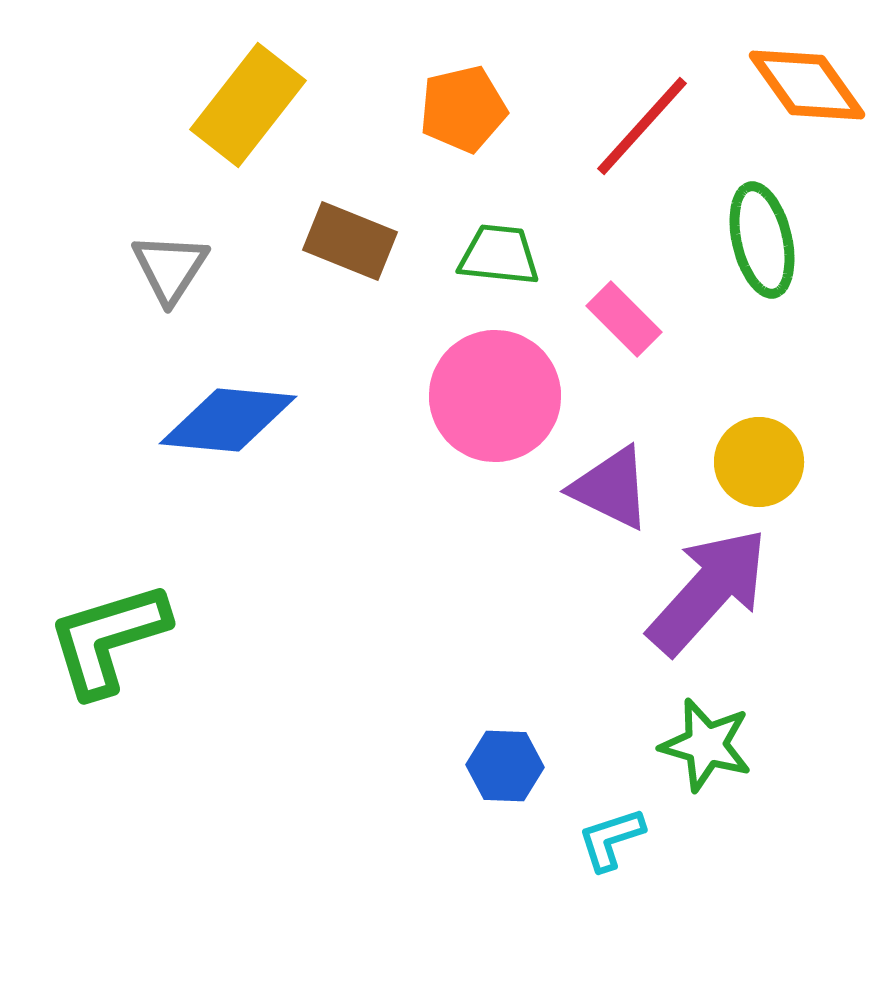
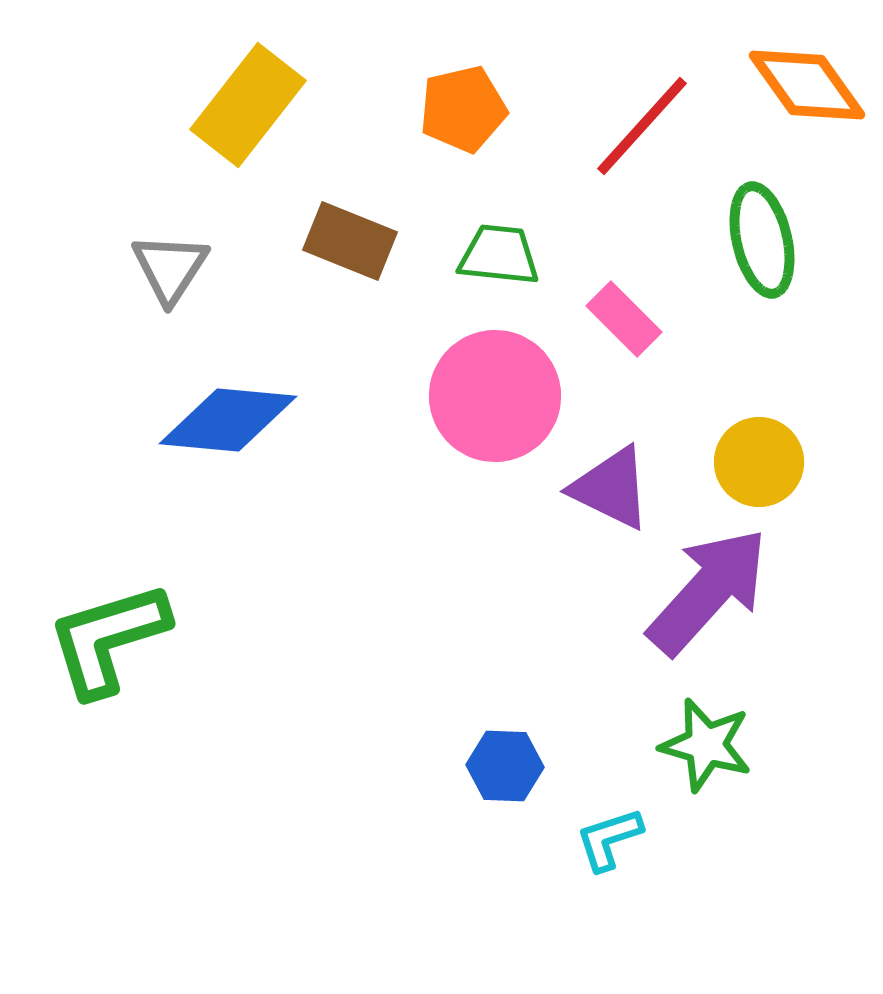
cyan L-shape: moved 2 px left
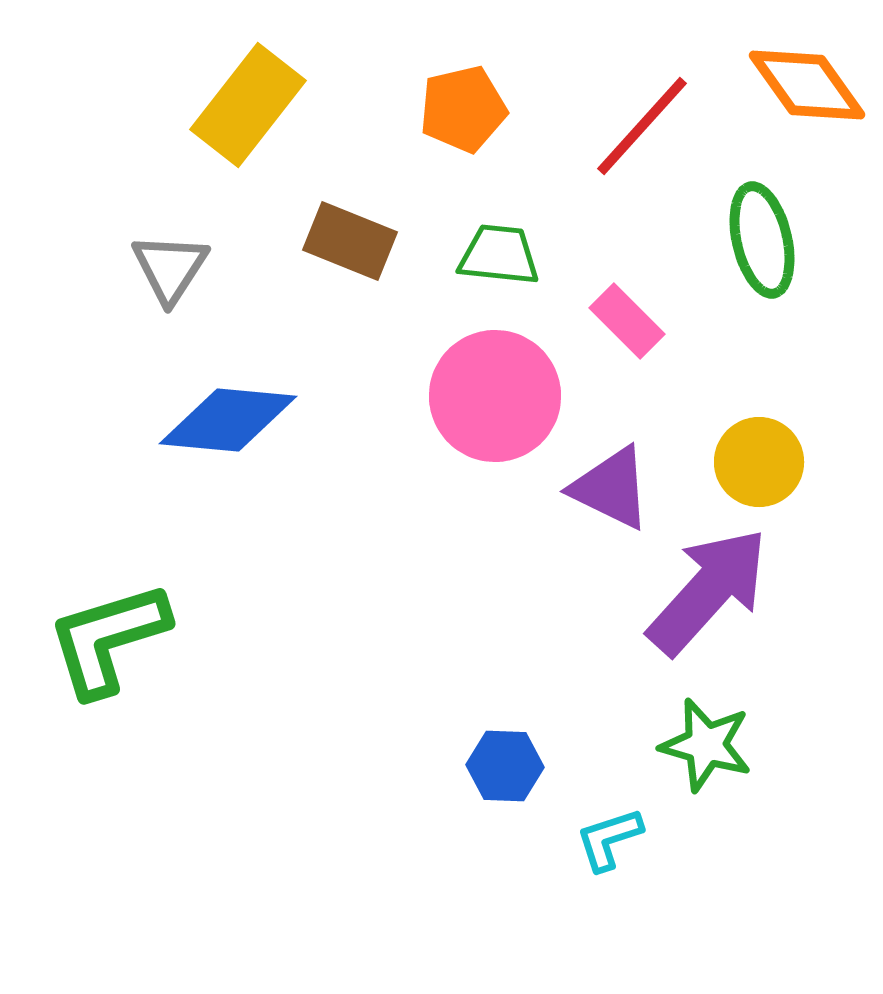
pink rectangle: moved 3 px right, 2 px down
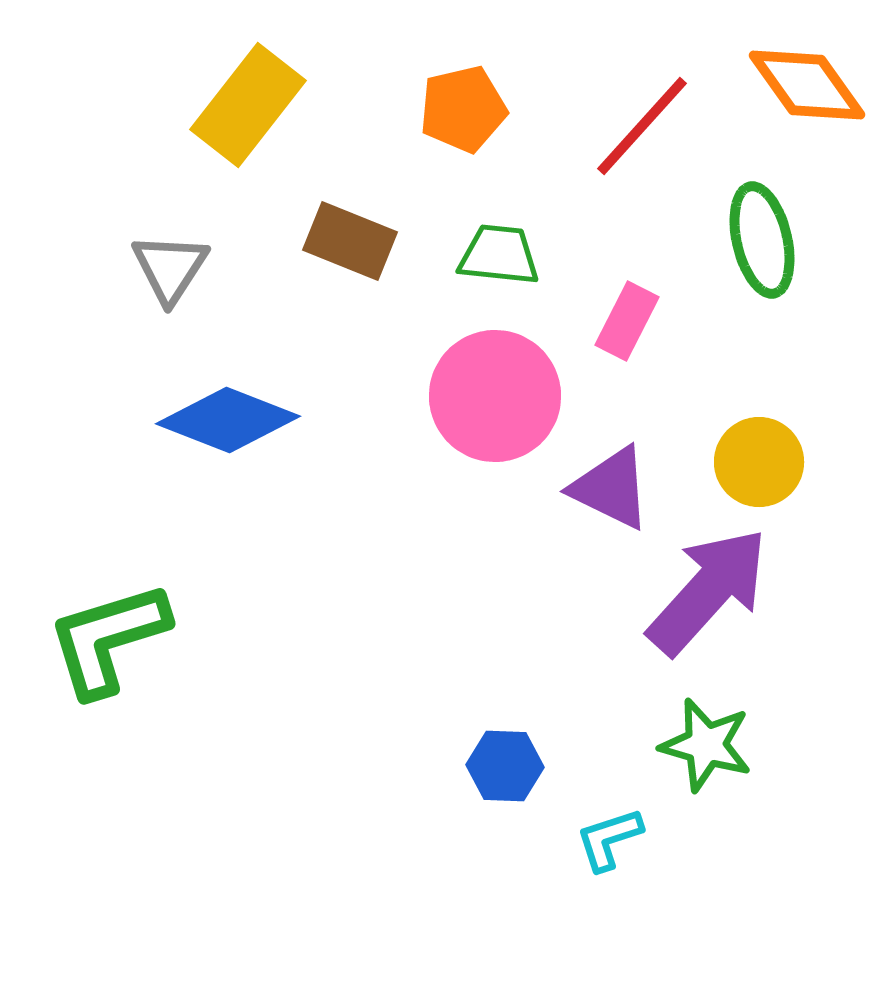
pink rectangle: rotated 72 degrees clockwise
blue diamond: rotated 16 degrees clockwise
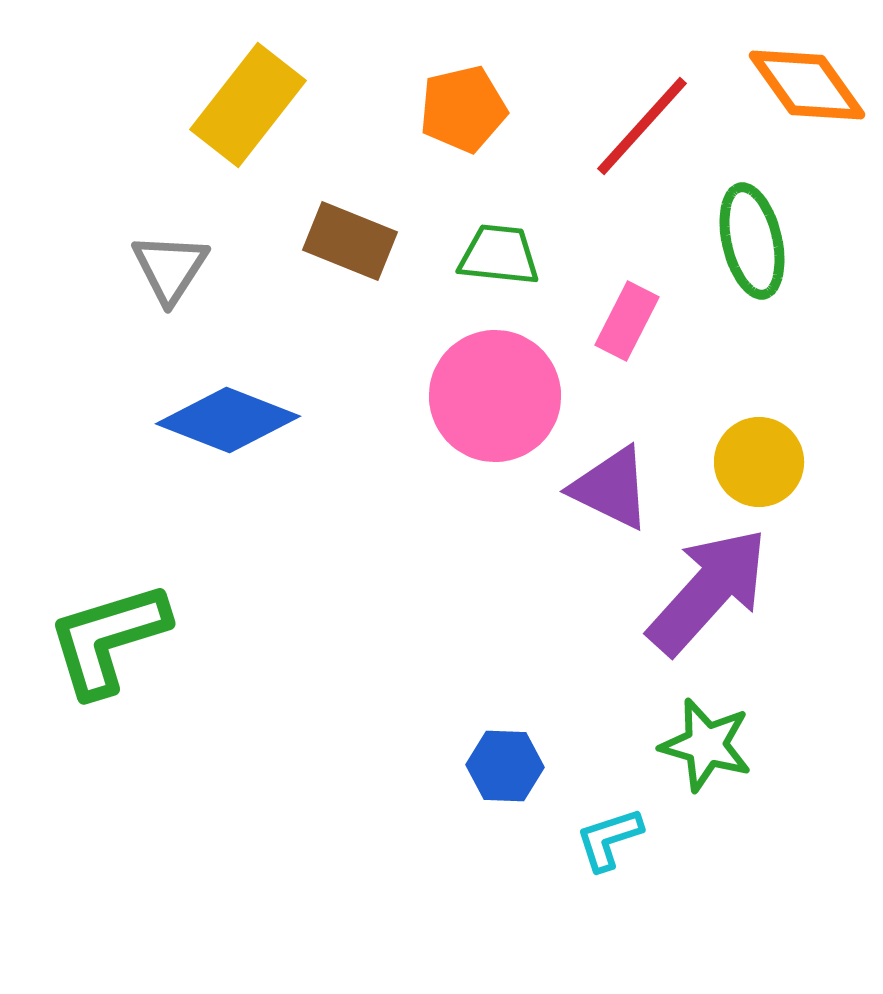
green ellipse: moved 10 px left, 1 px down
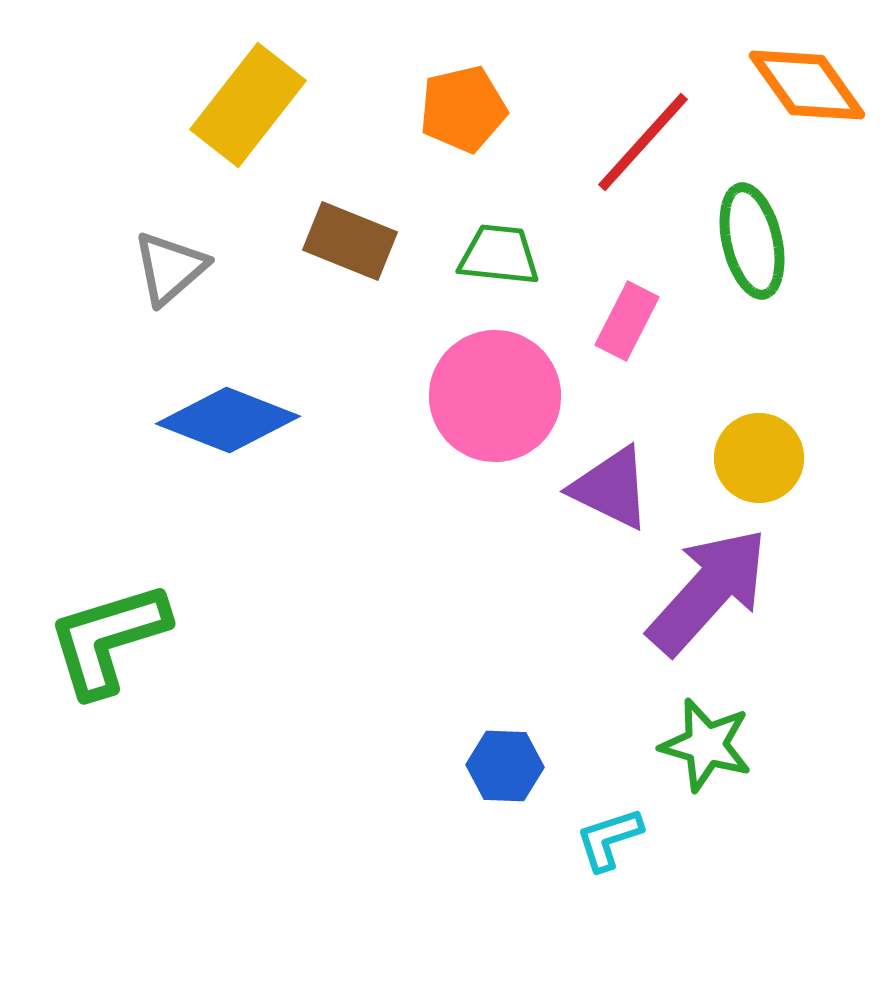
red line: moved 1 px right, 16 px down
gray triangle: rotated 16 degrees clockwise
yellow circle: moved 4 px up
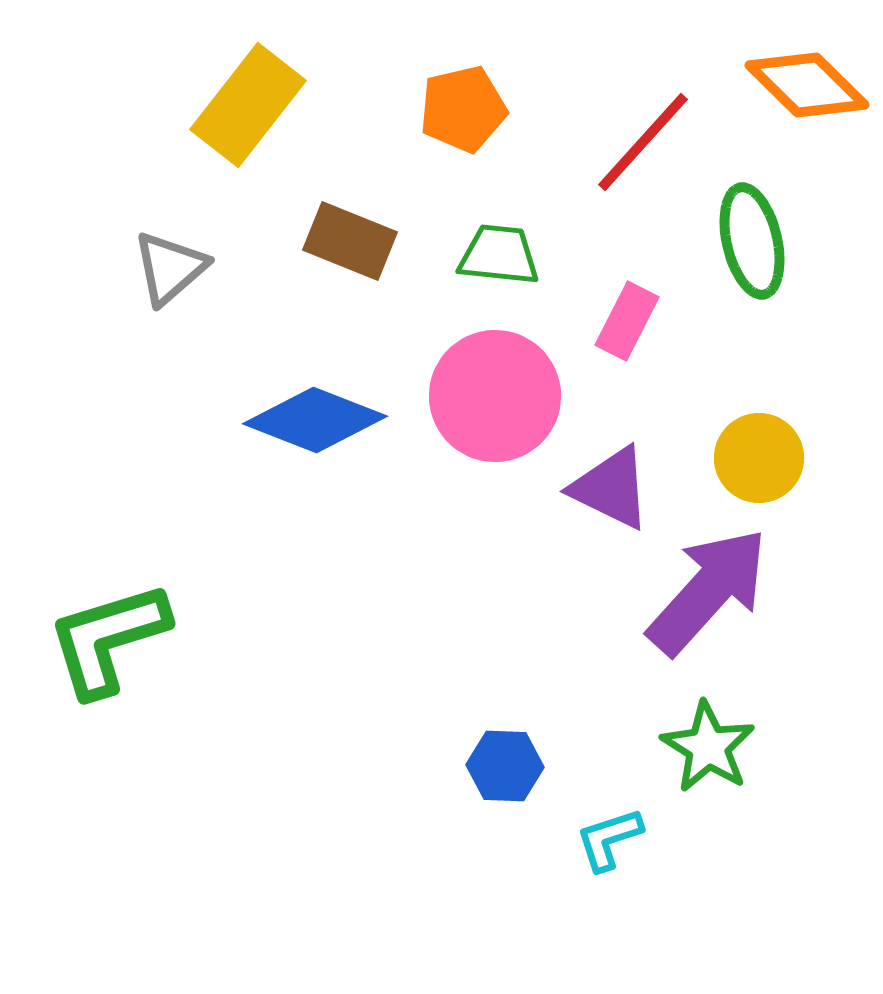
orange diamond: rotated 10 degrees counterclockwise
blue diamond: moved 87 px right
green star: moved 2 px right, 2 px down; rotated 16 degrees clockwise
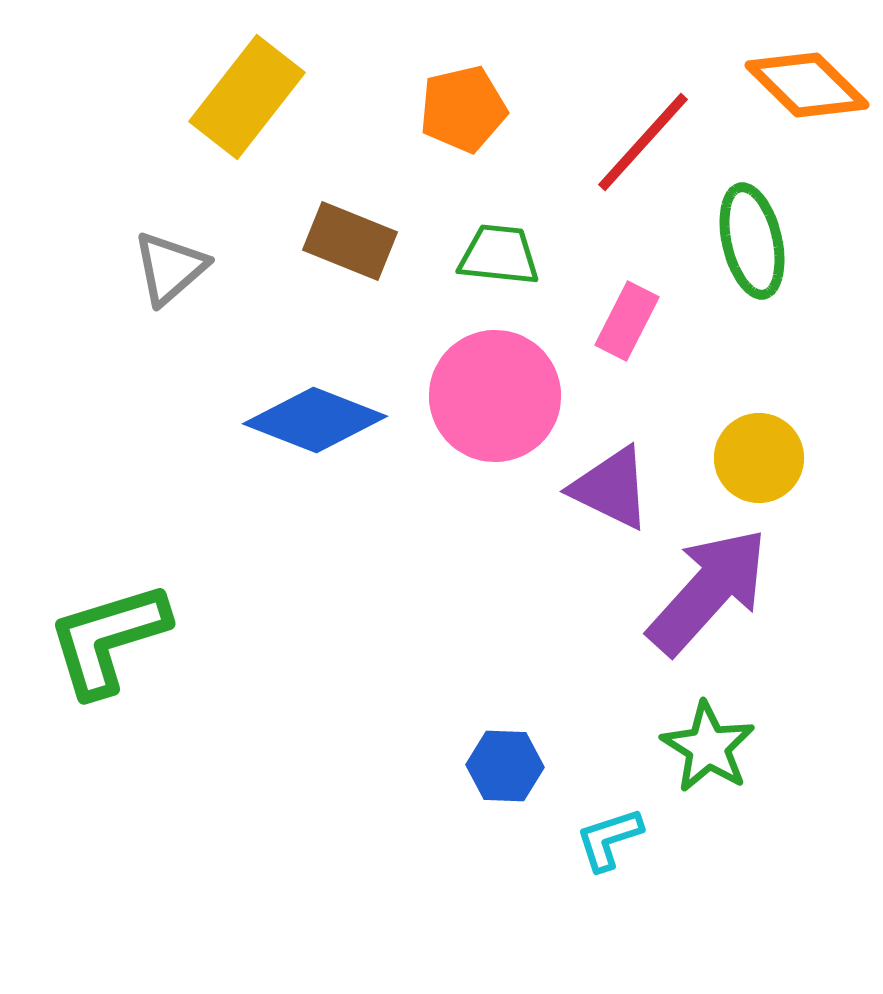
yellow rectangle: moved 1 px left, 8 px up
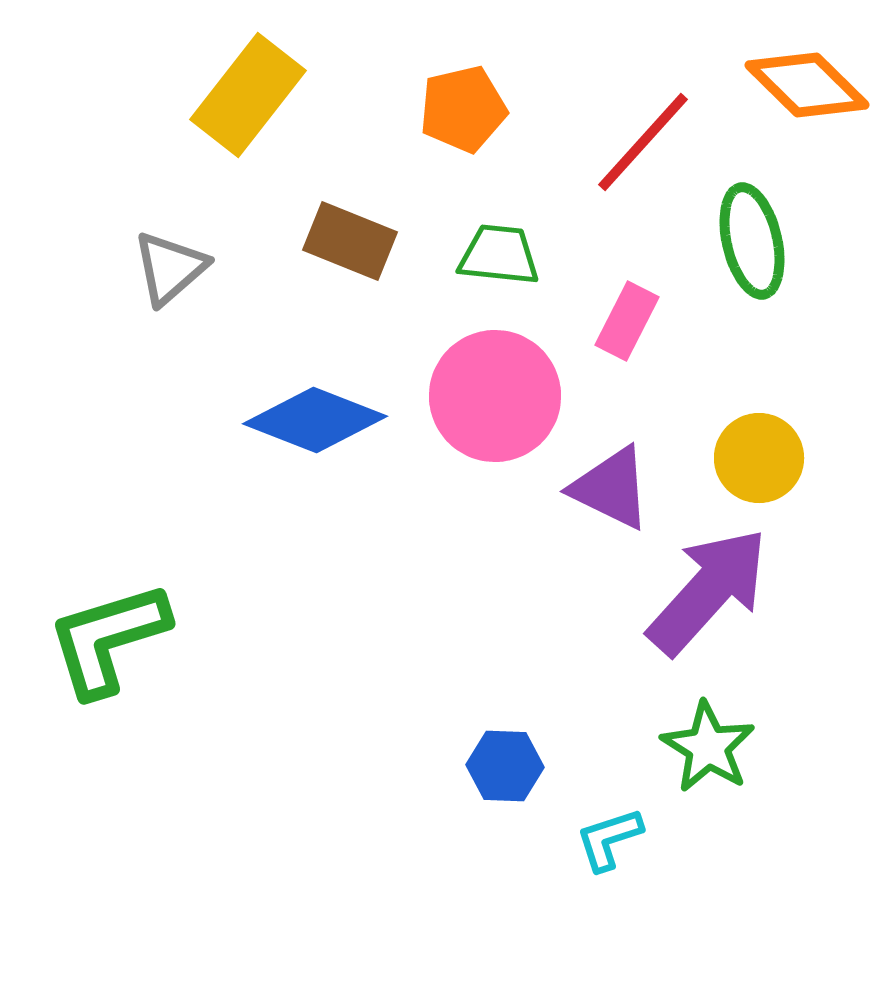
yellow rectangle: moved 1 px right, 2 px up
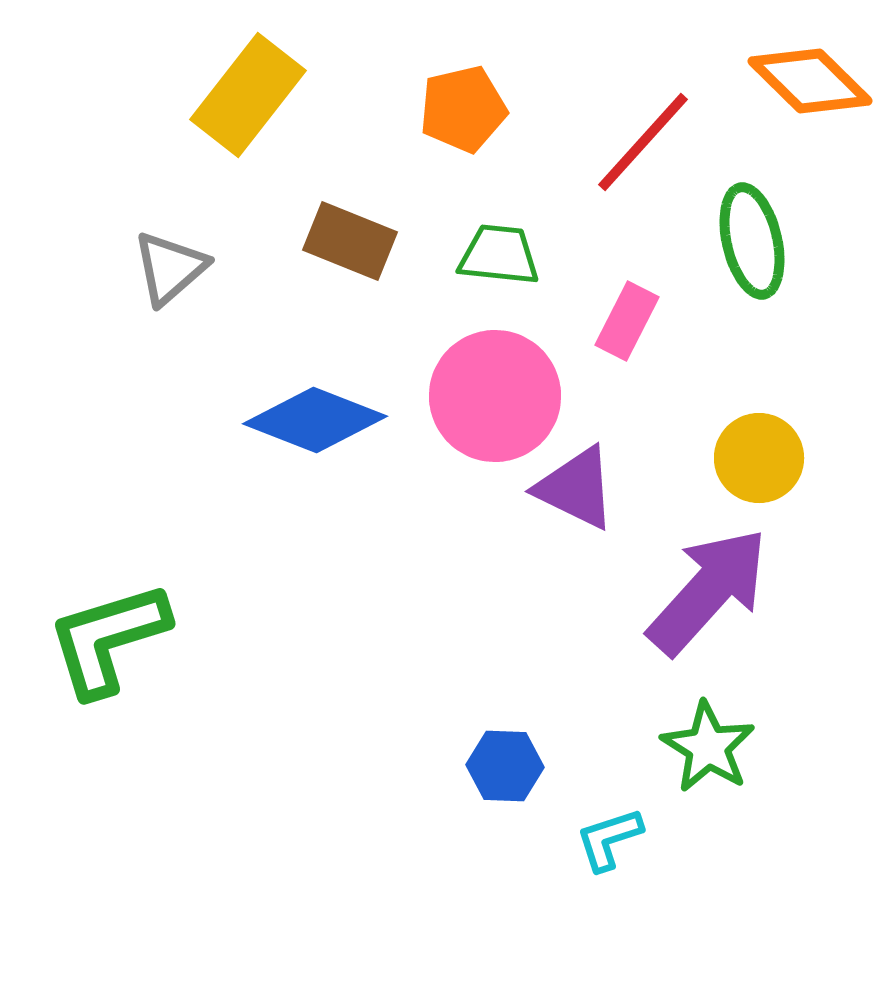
orange diamond: moved 3 px right, 4 px up
purple triangle: moved 35 px left
